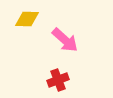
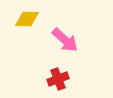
red cross: moved 1 px up
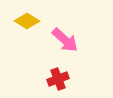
yellow diamond: moved 2 px down; rotated 30 degrees clockwise
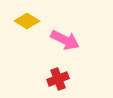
pink arrow: rotated 16 degrees counterclockwise
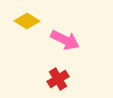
red cross: rotated 10 degrees counterclockwise
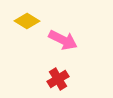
pink arrow: moved 2 px left
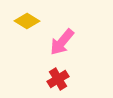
pink arrow: moved 1 px left, 2 px down; rotated 104 degrees clockwise
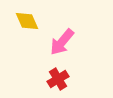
yellow diamond: rotated 35 degrees clockwise
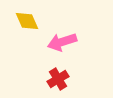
pink arrow: rotated 32 degrees clockwise
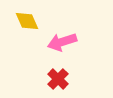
red cross: rotated 15 degrees counterclockwise
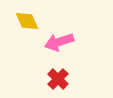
pink arrow: moved 3 px left
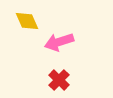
red cross: moved 1 px right, 1 px down
